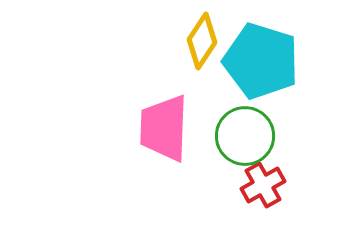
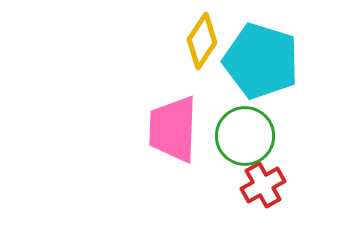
pink trapezoid: moved 9 px right, 1 px down
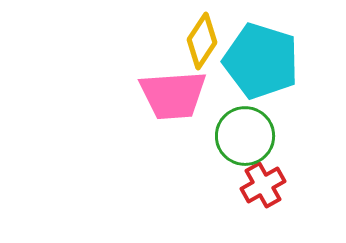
pink trapezoid: moved 34 px up; rotated 96 degrees counterclockwise
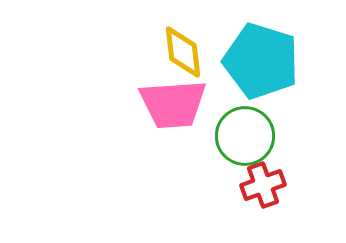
yellow diamond: moved 19 px left, 11 px down; rotated 40 degrees counterclockwise
pink trapezoid: moved 9 px down
red cross: rotated 9 degrees clockwise
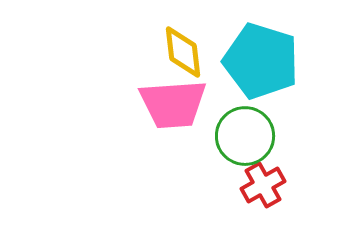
red cross: rotated 9 degrees counterclockwise
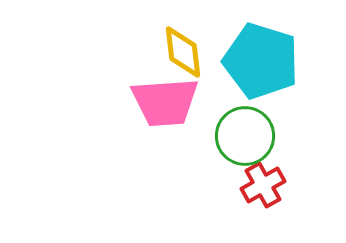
pink trapezoid: moved 8 px left, 2 px up
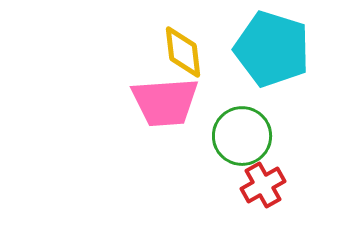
cyan pentagon: moved 11 px right, 12 px up
green circle: moved 3 px left
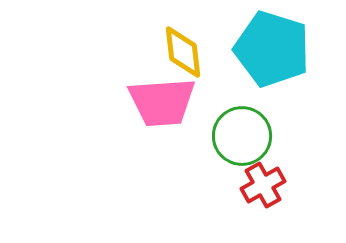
pink trapezoid: moved 3 px left
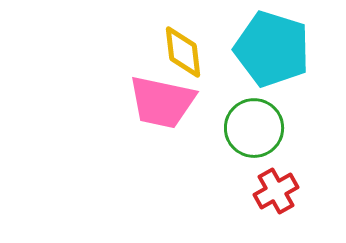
pink trapezoid: rotated 16 degrees clockwise
green circle: moved 12 px right, 8 px up
red cross: moved 13 px right, 6 px down
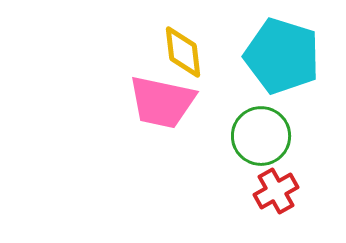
cyan pentagon: moved 10 px right, 7 px down
green circle: moved 7 px right, 8 px down
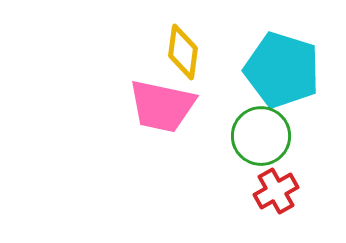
yellow diamond: rotated 14 degrees clockwise
cyan pentagon: moved 14 px down
pink trapezoid: moved 4 px down
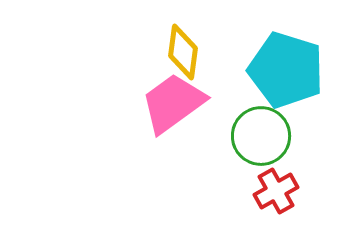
cyan pentagon: moved 4 px right
pink trapezoid: moved 11 px right, 3 px up; rotated 132 degrees clockwise
